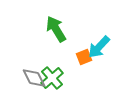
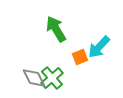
orange square: moved 4 px left
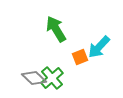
gray diamond: rotated 20 degrees counterclockwise
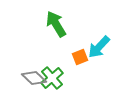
green arrow: moved 5 px up
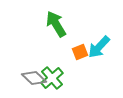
orange square: moved 5 px up
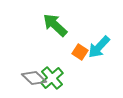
green arrow: moved 1 px left, 1 px down; rotated 16 degrees counterclockwise
orange square: rotated 35 degrees counterclockwise
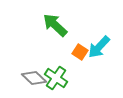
green cross: moved 4 px right; rotated 15 degrees counterclockwise
